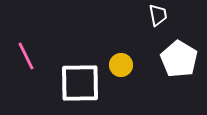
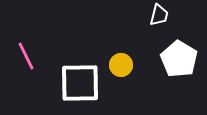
white trapezoid: moved 1 px right; rotated 25 degrees clockwise
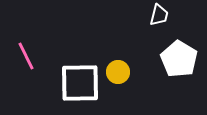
yellow circle: moved 3 px left, 7 px down
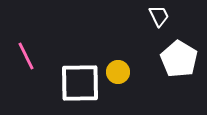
white trapezoid: moved 1 px down; rotated 40 degrees counterclockwise
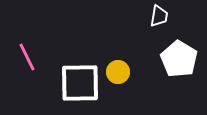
white trapezoid: rotated 35 degrees clockwise
pink line: moved 1 px right, 1 px down
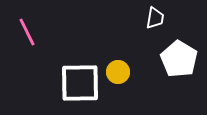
white trapezoid: moved 4 px left, 2 px down
pink line: moved 25 px up
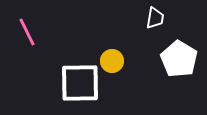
yellow circle: moved 6 px left, 11 px up
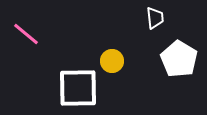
white trapezoid: rotated 15 degrees counterclockwise
pink line: moved 1 px left, 2 px down; rotated 24 degrees counterclockwise
white square: moved 2 px left, 5 px down
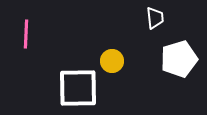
pink line: rotated 52 degrees clockwise
white pentagon: rotated 24 degrees clockwise
